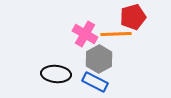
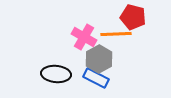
red pentagon: rotated 30 degrees clockwise
pink cross: moved 1 px left, 3 px down
blue rectangle: moved 1 px right, 4 px up
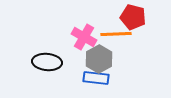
black ellipse: moved 9 px left, 12 px up
blue rectangle: rotated 20 degrees counterclockwise
